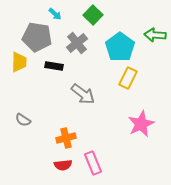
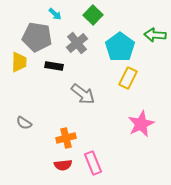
gray semicircle: moved 1 px right, 3 px down
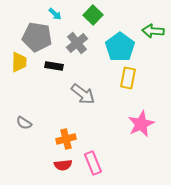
green arrow: moved 2 px left, 4 px up
yellow rectangle: rotated 15 degrees counterclockwise
orange cross: moved 1 px down
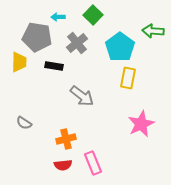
cyan arrow: moved 3 px right, 3 px down; rotated 136 degrees clockwise
gray arrow: moved 1 px left, 2 px down
